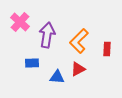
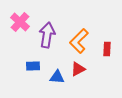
blue rectangle: moved 1 px right, 3 px down
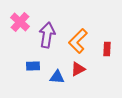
orange L-shape: moved 1 px left
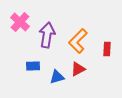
blue triangle: rotated 21 degrees counterclockwise
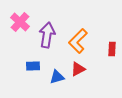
red rectangle: moved 5 px right
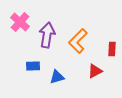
red triangle: moved 17 px right, 2 px down
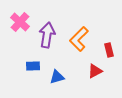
orange L-shape: moved 1 px right, 2 px up
red rectangle: moved 3 px left, 1 px down; rotated 16 degrees counterclockwise
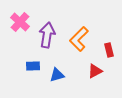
blue triangle: moved 2 px up
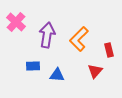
pink cross: moved 4 px left
red triangle: rotated 21 degrees counterclockwise
blue triangle: rotated 21 degrees clockwise
